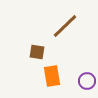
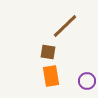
brown square: moved 11 px right
orange rectangle: moved 1 px left
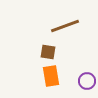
brown line: rotated 24 degrees clockwise
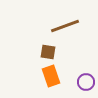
orange rectangle: rotated 10 degrees counterclockwise
purple circle: moved 1 px left, 1 px down
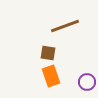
brown square: moved 1 px down
purple circle: moved 1 px right
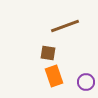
orange rectangle: moved 3 px right
purple circle: moved 1 px left
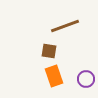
brown square: moved 1 px right, 2 px up
purple circle: moved 3 px up
